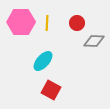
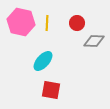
pink hexagon: rotated 12 degrees clockwise
red square: rotated 18 degrees counterclockwise
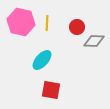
red circle: moved 4 px down
cyan ellipse: moved 1 px left, 1 px up
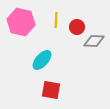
yellow line: moved 9 px right, 3 px up
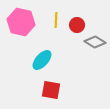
red circle: moved 2 px up
gray diamond: moved 1 px right, 1 px down; rotated 30 degrees clockwise
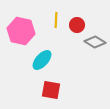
pink hexagon: moved 9 px down
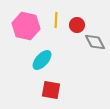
pink hexagon: moved 5 px right, 5 px up
gray diamond: rotated 30 degrees clockwise
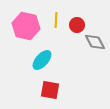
red square: moved 1 px left
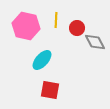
red circle: moved 3 px down
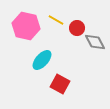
yellow line: rotated 63 degrees counterclockwise
red square: moved 10 px right, 6 px up; rotated 18 degrees clockwise
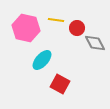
yellow line: rotated 21 degrees counterclockwise
pink hexagon: moved 2 px down
gray diamond: moved 1 px down
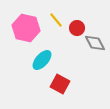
yellow line: rotated 42 degrees clockwise
